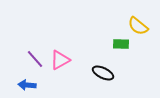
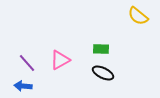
yellow semicircle: moved 10 px up
green rectangle: moved 20 px left, 5 px down
purple line: moved 8 px left, 4 px down
blue arrow: moved 4 px left, 1 px down
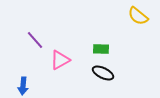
purple line: moved 8 px right, 23 px up
blue arrow: rotated 90 degrees counterclockwise
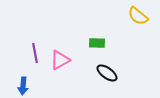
purple line: moved 13 px down; rotated 30 degrees clockwise
green rectangle: moved 4 px left, 6 px up
black ellipse: moved 4 px right; rotated 10 degrees clockwise
